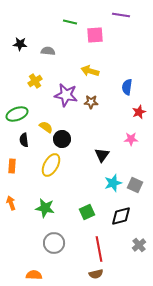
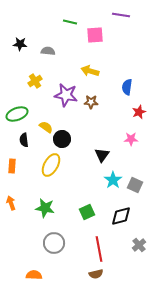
cyan star: moved 3 px up; rotated 18 degrees counterclockwise
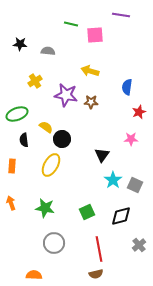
green line: moved 1 px right, 2 px down
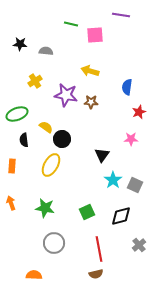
gray semicircle: moved 2 px left
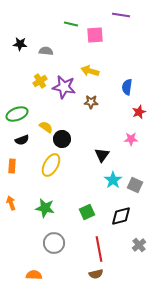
yellow cross: moved 5 px right
purple star: moved 2 px left, 8 px up
black semicircle: moved 2 px left; rotated 104 degrees counterclockwise
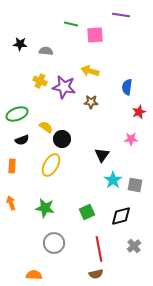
yellow cross: rotated 32 degrees counterclockwise
gray square: rotated 14 degrees counterclockwise
gray cross: moved 5 px left, 1 px down
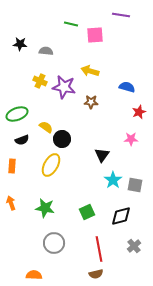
blue semicircle: rotated 98 degrees clockwise
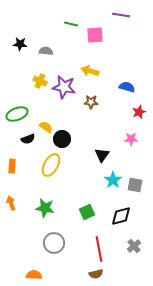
black semicircle: moved 6 px right, 1 px up
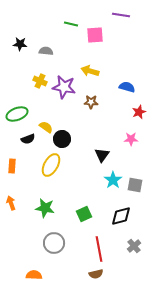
green square: moved 3 px left, 2 px down
